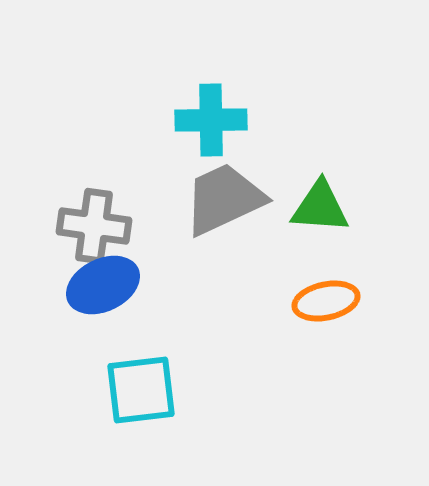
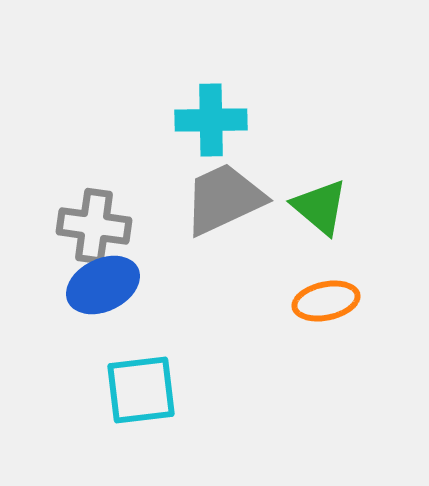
green triangle: rotated 36 degrees clockwise
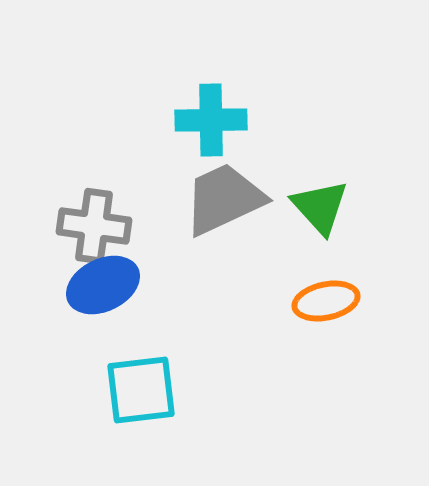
green triangle: rotated 8 degrees clockwise
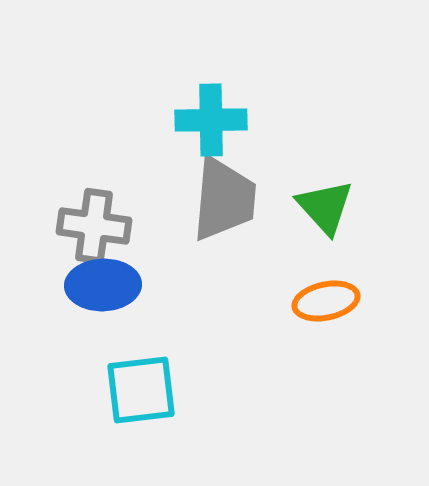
gray trapezoid: rotated 120 degrees clockwise
green triangle: moved 5 px right
blue ellipse: rotated 24 degrees clockwise
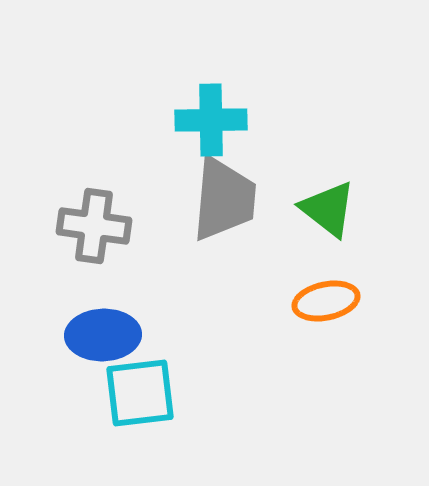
green triangle: moved 3 px right, 2 px down; rotated 10 degrees counterclockwise
blue ellipse: moved 50 px down
cyan square: moved 1 px left, 3 px down
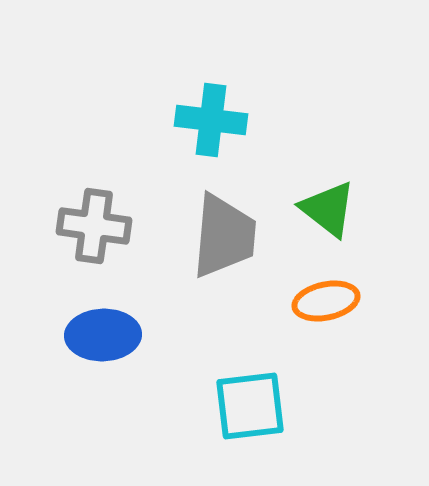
cyan cross: rotated 8 degrees clockwise
gray trapezoid: moved 37 px down
cyan square: moved 110 px right, 13 px down
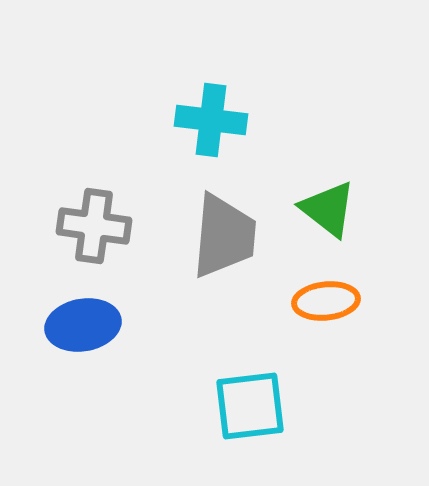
orange ellipse: rotated 6 degrees clockwise
blue ellipse: moved 20 px left, 10 px up; rotated 8 degrees counterclockwise
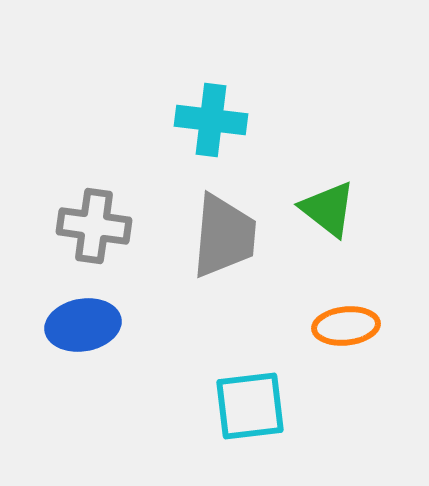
orange ellipse: moved 20 px right, 25 px down
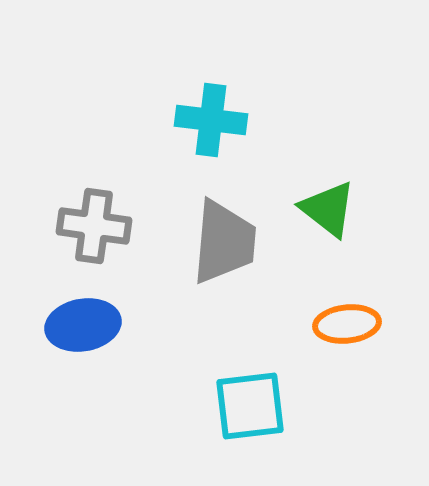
gray trapezoid: moved 6 px down
orange ellipse: moved 1 px right, 2 px up
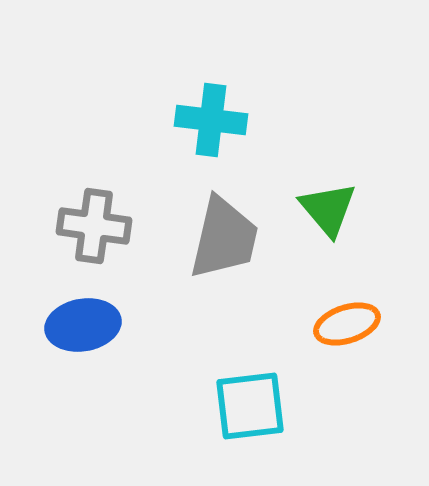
green triangle: rotated 12 degrees clockwise
gray trapezoid: moved 4 px up; rotated 8 degrees clockwise
orange ellipse: rotated 12 degrees counterclockwise
